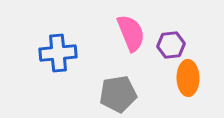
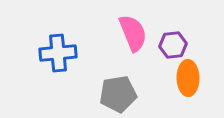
pink semicircle: moved 2 px right
purple hexagon: moved 2 px right
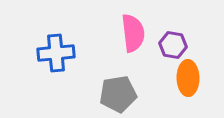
pink semicircle: rotated 15 degrees clockwise
purple hexagon: rotated 16 degrees clockwise
blue cross: moved 2 px left
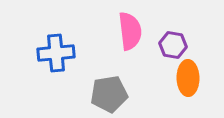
pink semicircle: moved 3 px left, 2 px up
gray pentagon: moved 9 px left
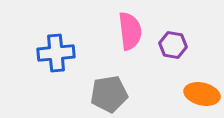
orange ellipse: moved 14 px right, 16 px down; rotated 76 degrees counterclockwise
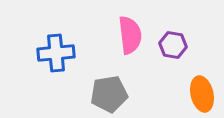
pink semicircle: moved 4 px down
orange ellipse: rotated 64 degrees clockwise
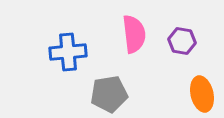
pink semicircle: moved 4 px right, 1 px up
purple hexagon: moved 9 px right, 4 px up
blue cross: moved 12 px right, 1 px up
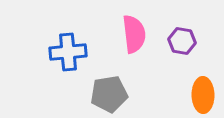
orange ellipse: moved 1 px right, 1 px down; rotated 12 degrees clockwise
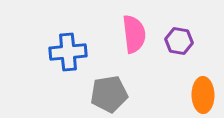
purple hexagon: moved 3 px left
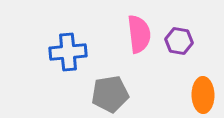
pink semicircle: moved 5 px right
gray pentagon: moved 1 px right
